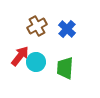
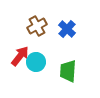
green trapezoid: moved 3 px right, 3 px down
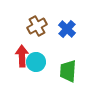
red arrow: moved 2 px right; rotated 40 degrees counterclockwise
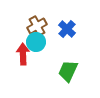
red arrow: moved 1 px right, 2 px up
cyan circle: moved 20 px up
green trapezoid: rotated 20 degrees clockwise
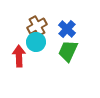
red arrow: moved 4 px left, 2 px down
green trapezoid: moved 20 px up
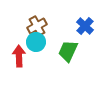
blue cross: moved 18 px right, 3 px up
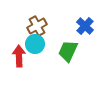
cyan circle: moved 1 px left, 2 px down
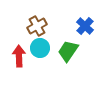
cyan circle: moved 5 px right, 4 px down
green trapezoid: rotated 10 degrees clockwise
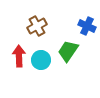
blue cross: moved 2 px right; rotated 18 degrees counterclockwise
cyan circle: moved 1 px right, 12 px down
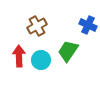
blue cross: moved 1 px right, 1 px up
